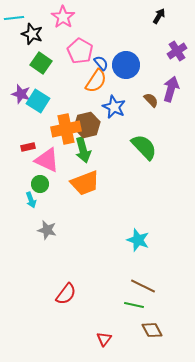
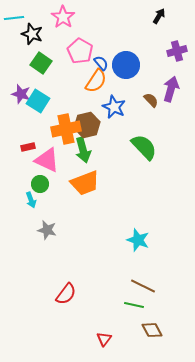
purple cross: rotated 18 degrees clockwise
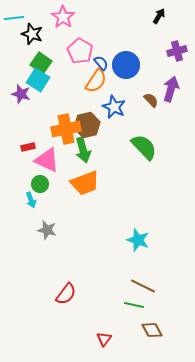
cyan square: moved 21 px up
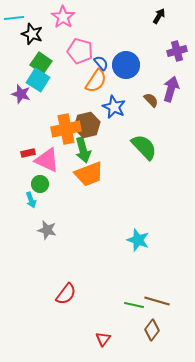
pink pentagon: rotated 15 degrees counterclockwise
red rectangle: moved 6 px down
orange trapezoid: moved 4 px right, 9 px up
brown line: moved 14 px right, 15 px down; rotated 10 degrees counterclockwise
brown diamond: rotated 65 degrees clockwise
red triangle: moved 1 px left
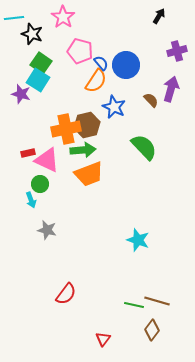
green arrow: rotated 80 degrees counterclockwise
